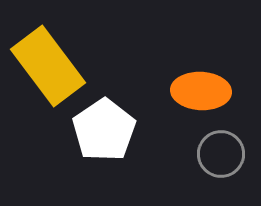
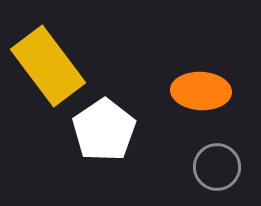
gray circle: moved 4 px left, 13 px down
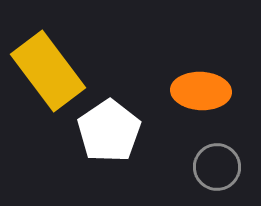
yellow rectangle: moved 5 px down
white pentagon: moved 5 px right, 1 px down
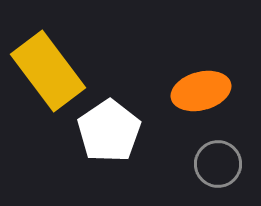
orange ellipse: rotated 18 degrees counterclockwise
gray circle: moved 1 px right, 3 px up
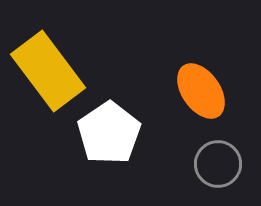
orange ellipse: rotated 70 degrees clockwise
white pentagon: moved 2 px down
